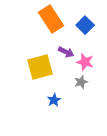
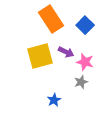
yellow square: moved 11 px up
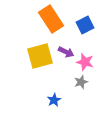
blue square: rotated 18 degrees clockwise
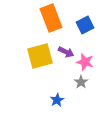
orange rectangle: moved 1 px up; rotated 12 degrees clockwise
gray star: rotated 16 degrees counterclockwise
blue star: moved 3 px right
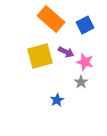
orange rectangle: moved 1 px down; rotated 28 degrees counterclockwise
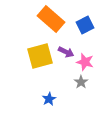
blue star: moved 8 px left, 1 px up
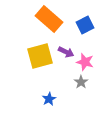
orange rectangle: moved 2 px left
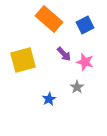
purple arrow: moved 2 px left, 2 px down; rotated 21 degrees clockwise
yellow square: moved 17 px left, 4 px down
gray star: moved 4 px left, 5 px down
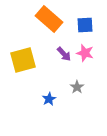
blue square: rotated 24 degrees clockwise
pink star: moved 9 px up
